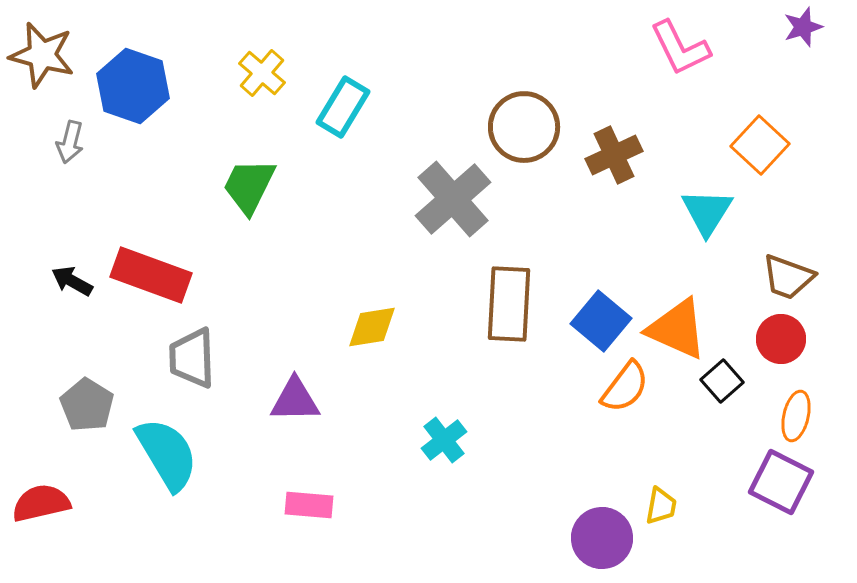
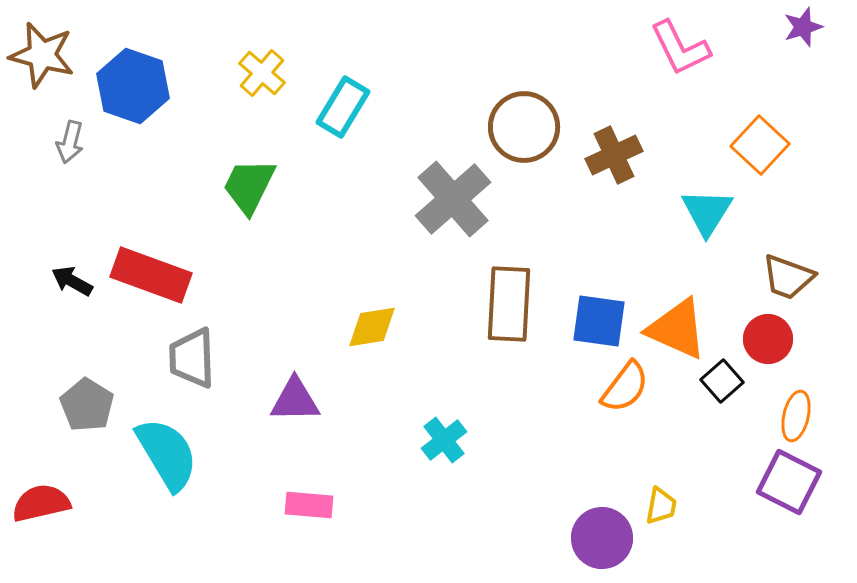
blue square: moved 2 px left; rotated 32 degrees counterclockwise
red circle: moved 13 px left
purple square: moved 8 px right
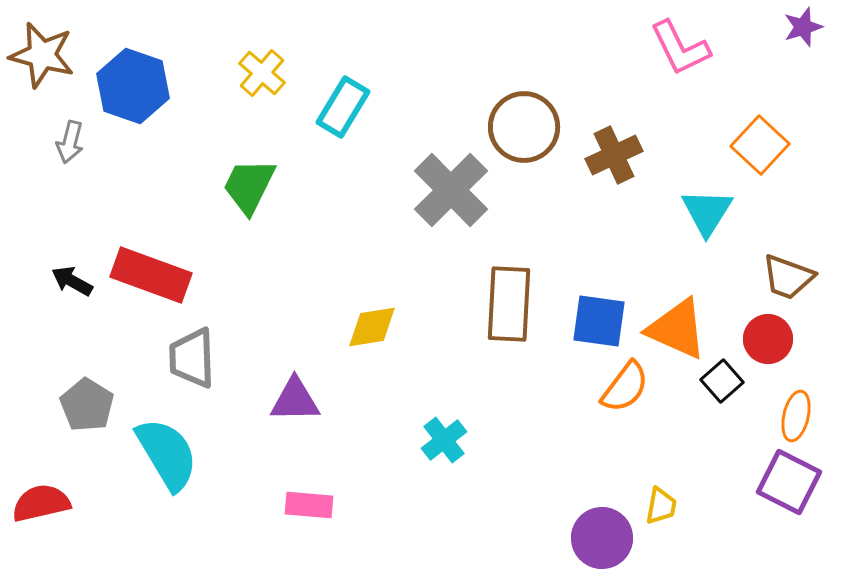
gray cross: moved 2 px left, 9 px up; rotated 4 degrees counterclockwise
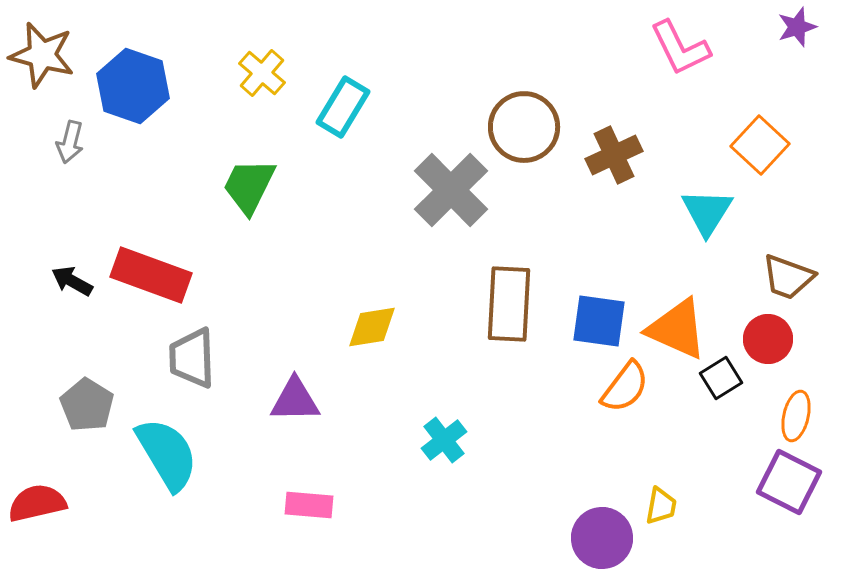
purple star: moved 6 px left
black square: moved 1 px left, 3 px up; rotated 9 degrees clockwise
red semicircle: moved 4 px left
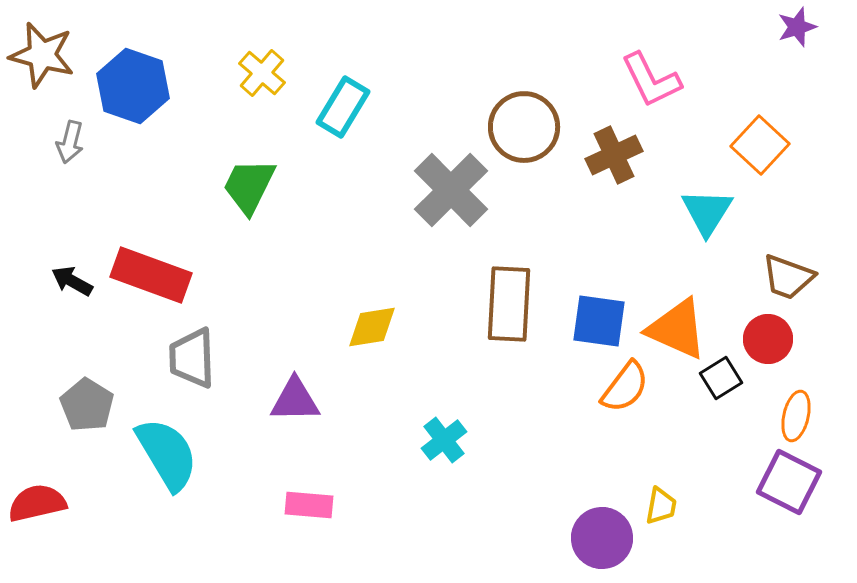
pink L-shape: moved 29 px left, 32 px down
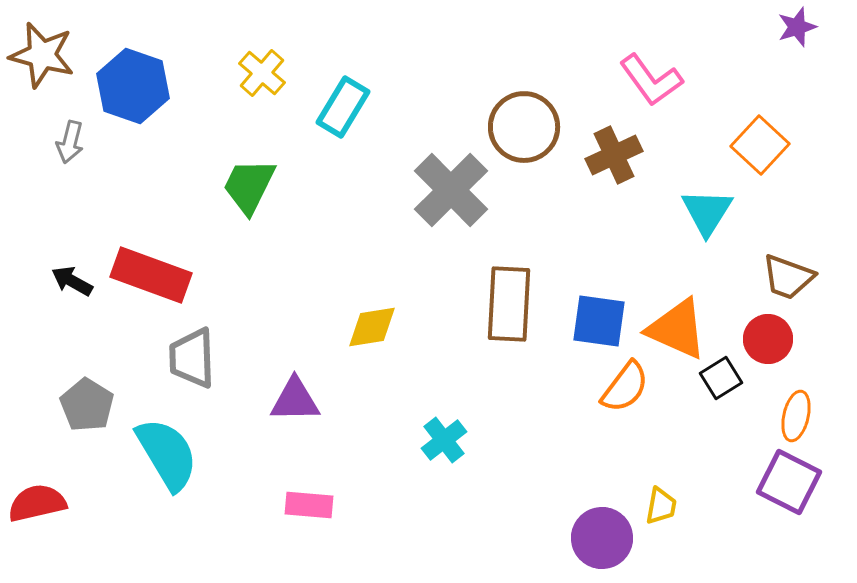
pink L-shape: rotated 10 degrees counterclockwise
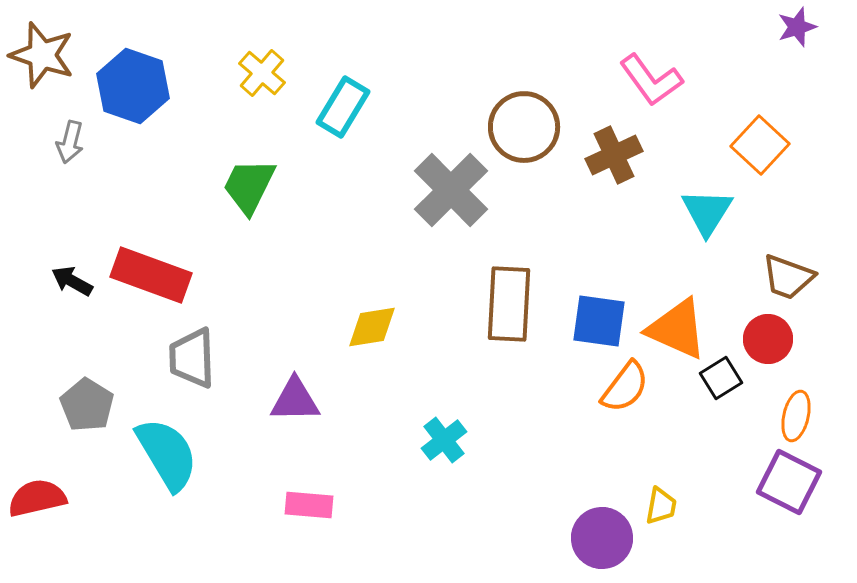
brown star: rotated 4 degrees clockwise
red semicircle: moved 5 px up
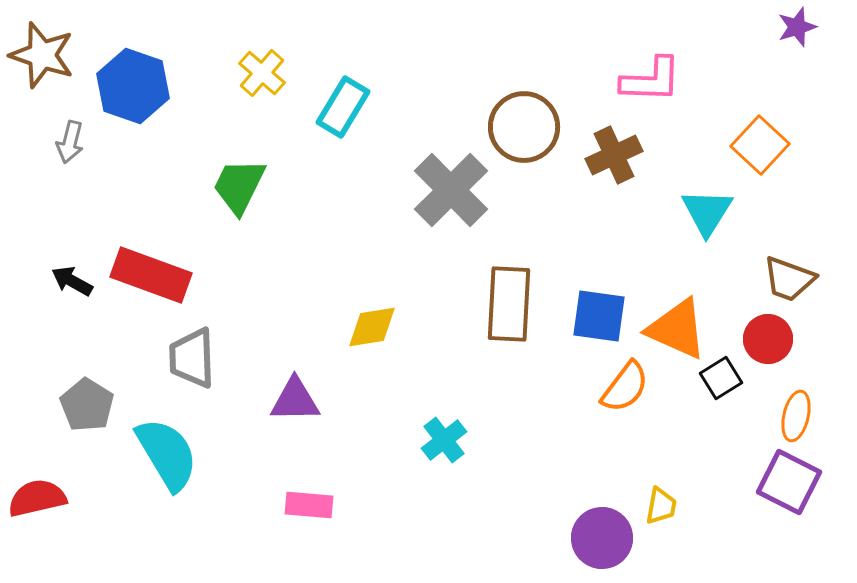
pink L-shape: rotated 52 degrees counterclockwise
green trapezoid: moved 10 px left
brown trapezoid: moved 1 px right, 2 px down
blue square: moved 5 px up
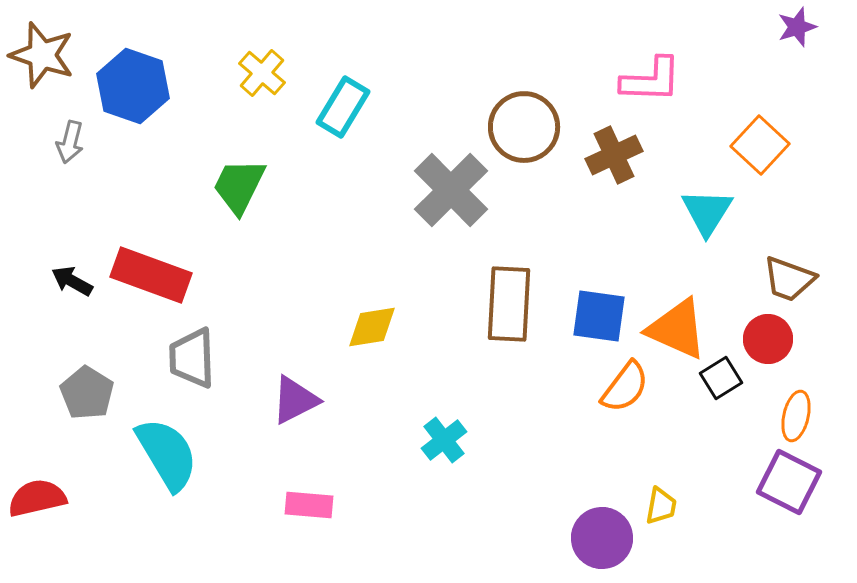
purple triangle: rotated 26 degrees counterclockwise
gray pentagon: moved 12 px up
